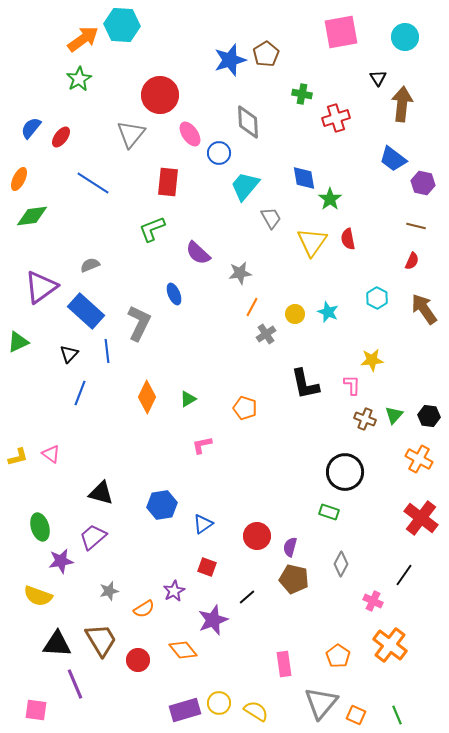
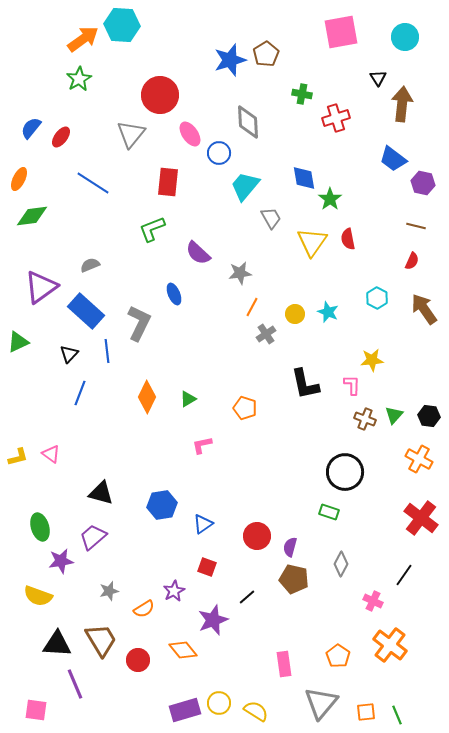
orange square at (356, 715): moved 10 px right, 3 px up; rotated 30 degrees counterclockwise
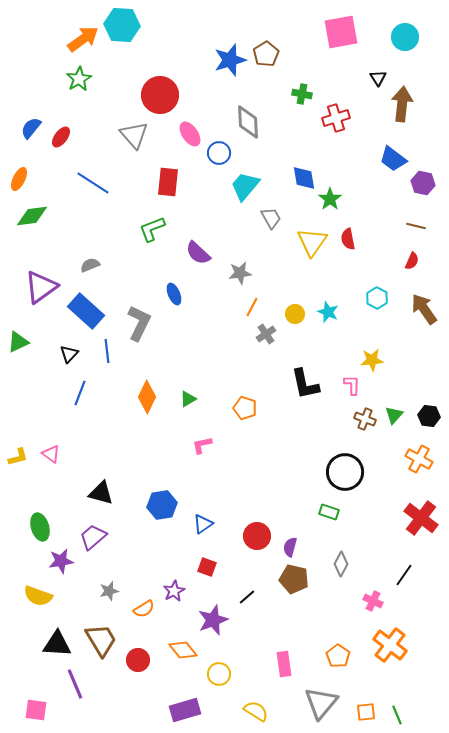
gray triangle at (131, 134): moved 3 px right, 1 px down; rotated 20 degrees counterclockwise
yellow circle at (219, 703): moved 29 px up
